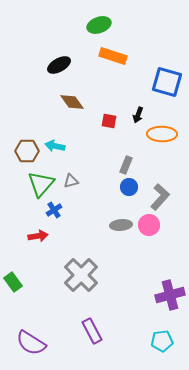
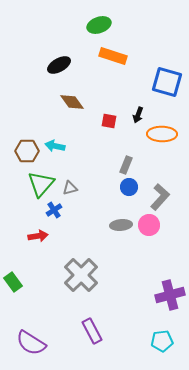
gray triangle: moved 1 px left, 7 px down
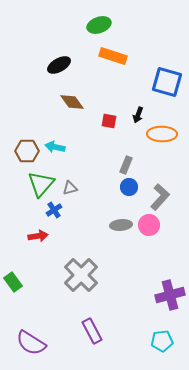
cyan arrow: moved 1 px down
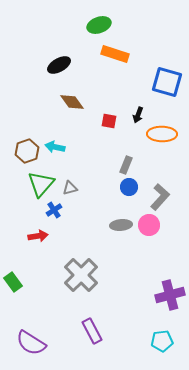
orange rectangle: moved 2 px right, 2 px up
brown hexagon: rotated 20 degrees counterclockwise
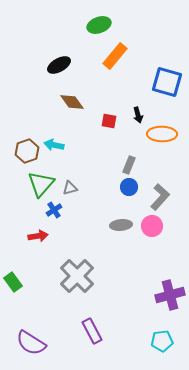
orange rectangle: moved 2 px down; rotated 68 degrees counterclockwise
black arrow: rotated 35 degrees counterclockwise
cyan arrow: moved 1 px left, 2 px up
gray rectangle: moved 3 px right
pink circle: moved 3 px right, 1 px down
gray cross: moved 4 px left, 1 px down
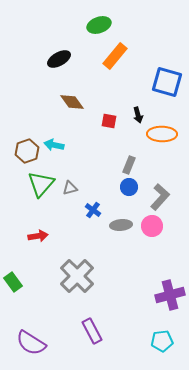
black ellipse: moved 6 px up
blue cross: moved 39 px right; rotated 21 degrees counterclockwise
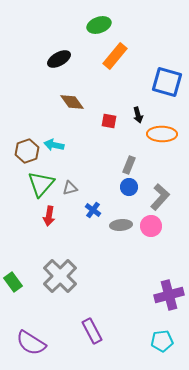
pink circle: moved 1 px left
red arrow: moved 11 px right, 20 px up; rotated 108 degrees clockwise
gray cross: moved 17 px left
purple cross: moved 1 px left
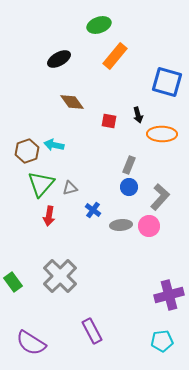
pink circle: moved 2 px left
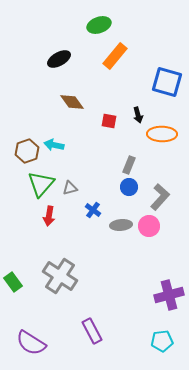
gray cross: rotated 12 degrees counterclockwise
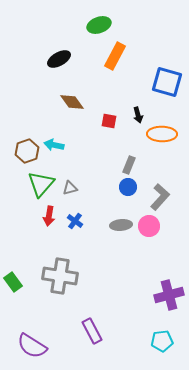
orange rectangle: rotated 12 degrees counterclockwise
blue circle: moved 1 px left
blue cross: moved 18 px left, 11 px down
gray cross: rotated 24 degrees counterclockwise
purple semicircle: moved 1 px right, 3 px down
